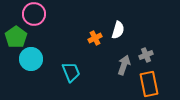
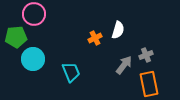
green pentagon: rotated 30 degrees clockwise
cyan circle: moved 2 px right
gray arrow: rotated 18 degrees clockwise
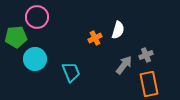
pink circle: moved 3 px right, 3 px down
cyan circle: moved 2 px right
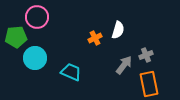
cyan circle: moved 1 px up
cyan trapezoid: rotated 45 degrees counterclockwise
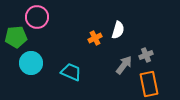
cyan circle: moved 4 px left, 5 px down
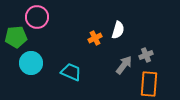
orange rectangle: rotated 15 degrees clockwise
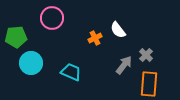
pink circle: moved 15 px right, 1 px down
white semicircle: rotated 126 degrees clockwise
gray cross: rotated 24 degrees counterclockwise
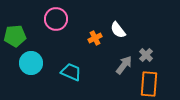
pink circle: moved 4 px right, 1 px down
green pentagon: moved 1 px left, 1 px up
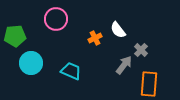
gray cross: moved 5 px left, 5 px up
cyan trapezoid: moved 1 px up
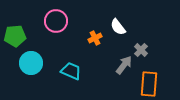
pink circle: moved 2 px down
white semicircle: moved 3 px up
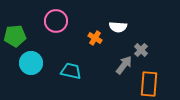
white semicircle: rotated 48 degrees counterclockwise
orange cross: rotated 32 degrees counterclockwise
cyan trapezoid: rotated 10 degrees counterclockwise
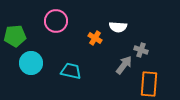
gray cross: rotated 24 degrees counterclockwise
